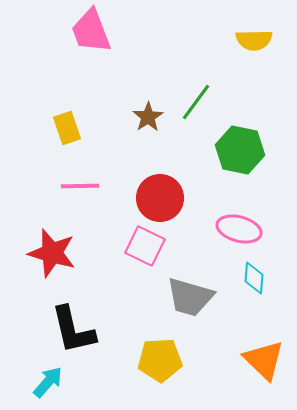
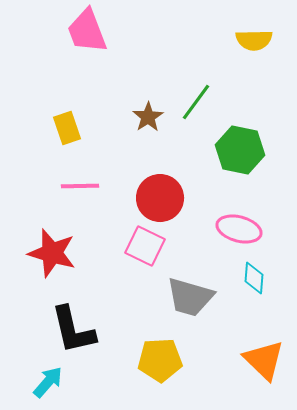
pink trapezoid: moved 4 px left
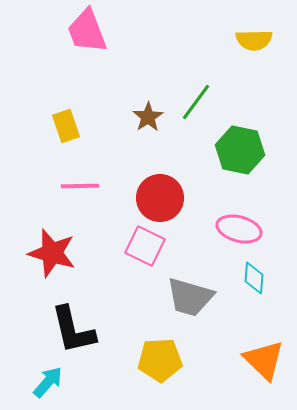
yellow rectangle: moved 1 px left, 2 px up
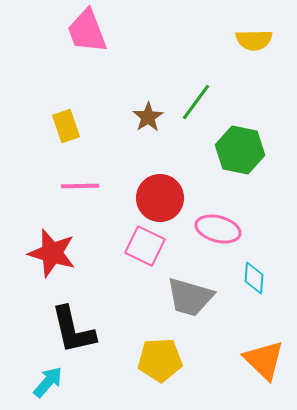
pink ellipse: moved 21 px left
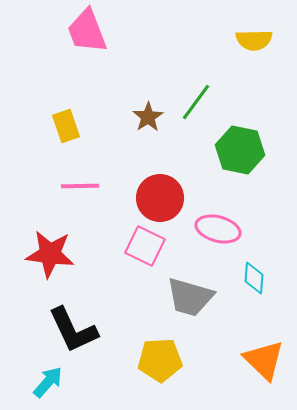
red star: moved 2 px left, 1 px down; rotated 9 degrees counterclockwise
black L-shape: rotated 12 degrees counterclockwise
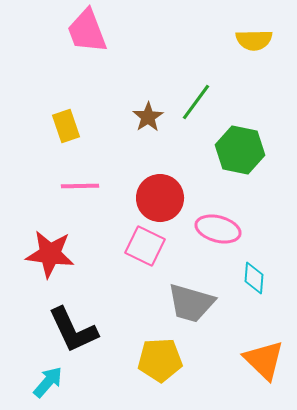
gray trapezoid: moved 1 px right, 6 px down
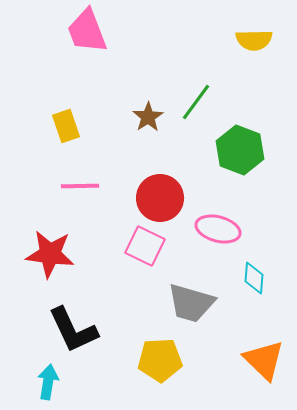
green hexagon: rotated 9 degrees clockwise
cyan arrow: rotated 32 degrees counterclockwise
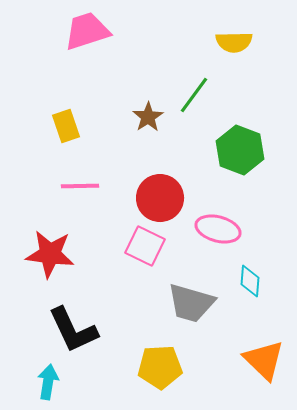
pink trapezoid: rotated 93 degrees clockwise
yellow semicircle: moved 20 px left, 2 px down
green line: moved 2 px left, 7 px up
cyan diamond: moved 4 px left, 3 px down
yellow pentagon: moved 7 px down
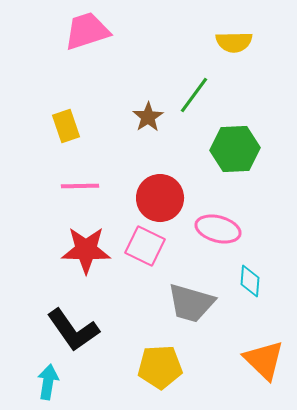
green hexagon: moved 5 px left, 1 px up; rotated 24 degrees counterclockwise
red star: moved 36 px right, 4 px up; rotated 6 degrees counterclockwise
black L-shape: rotated 10 degrees counterclockwise
